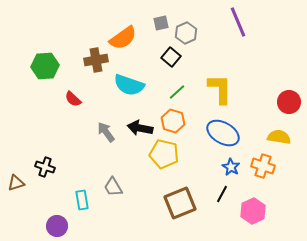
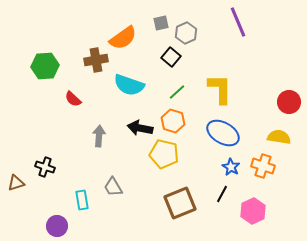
gray arrow: moved 7 px left, 4 px down; rotated 40 degrees clockwise
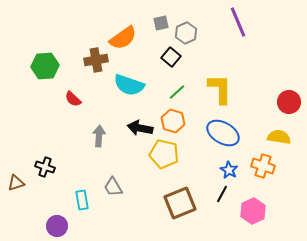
blue star: moved 2 px left, 3 px down
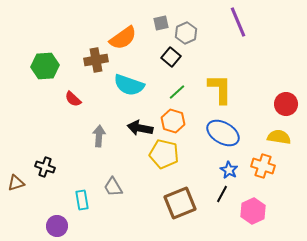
red circle: moved 3 px left, 2 px down
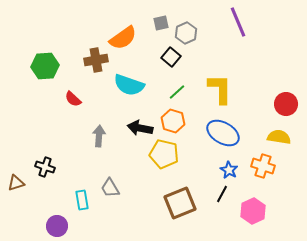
gray trapezoid: moved 3 px left, 1 px down
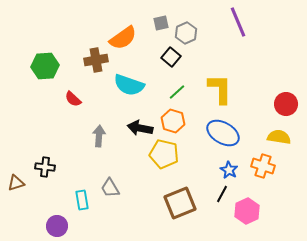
black cross: rotated 12 degrees counterclockwise
pink hexagon: moved 6 px left
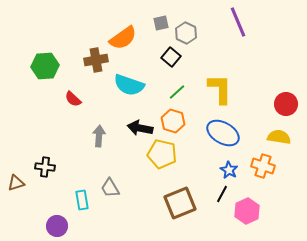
gray hexagon: rotated 10 degrees counterclockwise
yellow pentagon: moved 2 px left
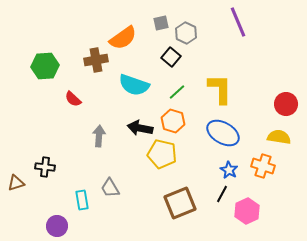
cyan semicircle: moved 5 px right
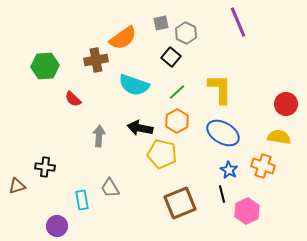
orange hexagon: moved 4 px right; rotated 15 degrees clockwise
brown triangle: moved 1 px right, 3 px down
black line: rotated 42 degrees counterclockwise
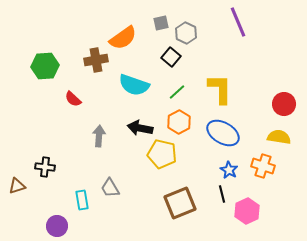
red circle: moved 2 px left
orange hexagon: moved 2 px right, 1 px down
